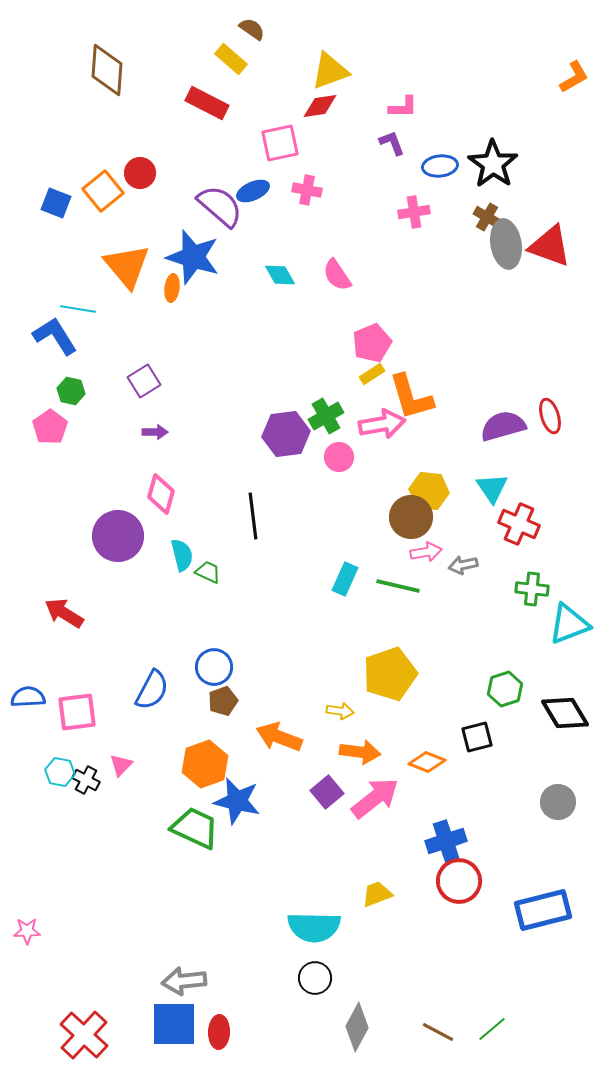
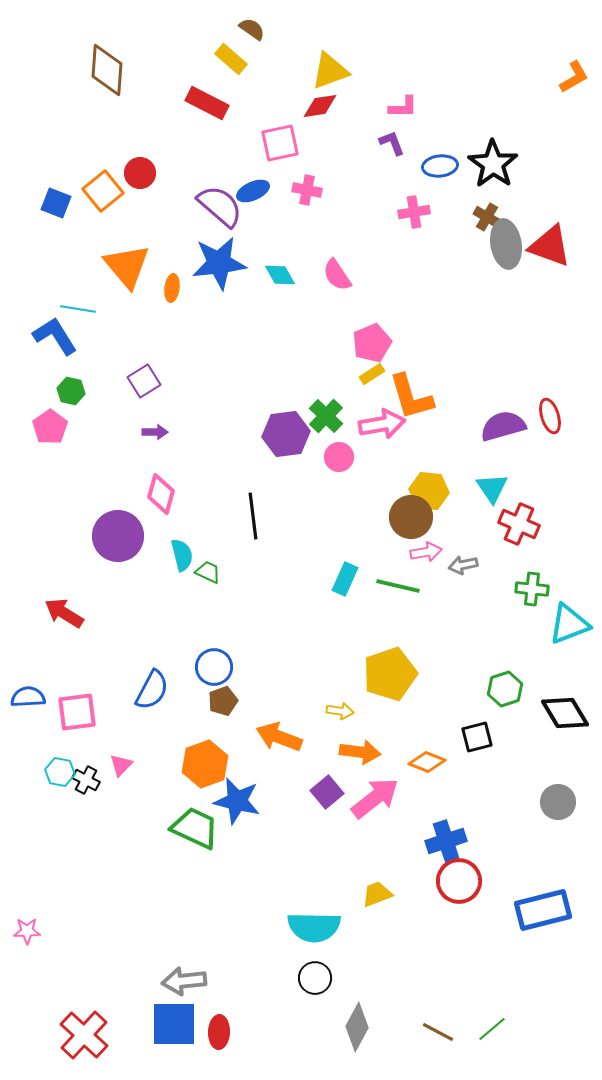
blue star at (193, 257): moved 26 px right, 6 px down; rotated 24 degrees counterclockwise
green cross at (326, 416): rotated 16 degrees counterclockwise
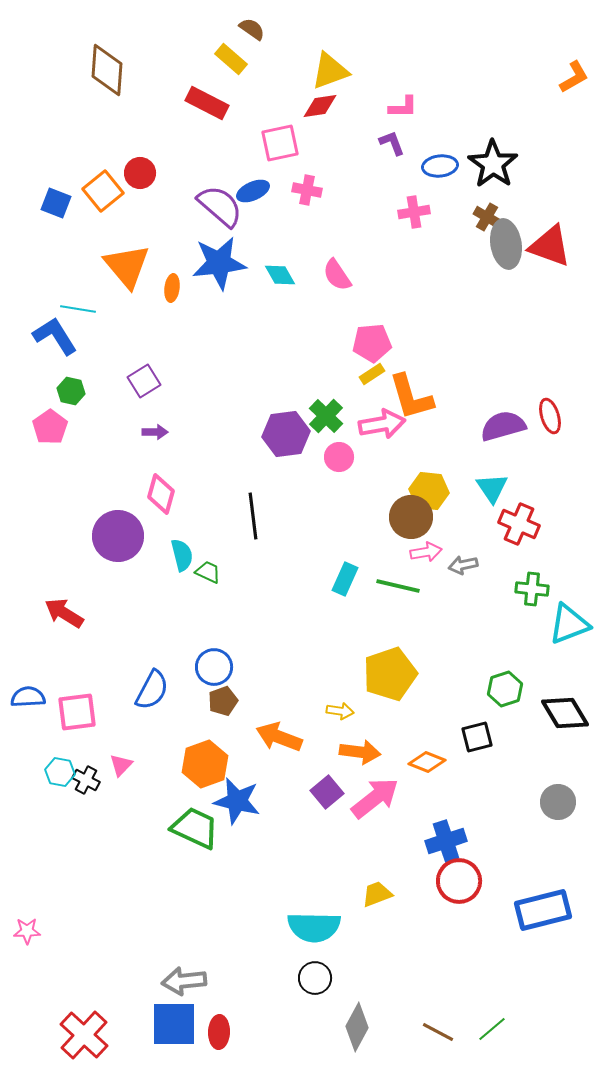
pink pentagon at (372, 343): rotated 18 degrees clockwise
